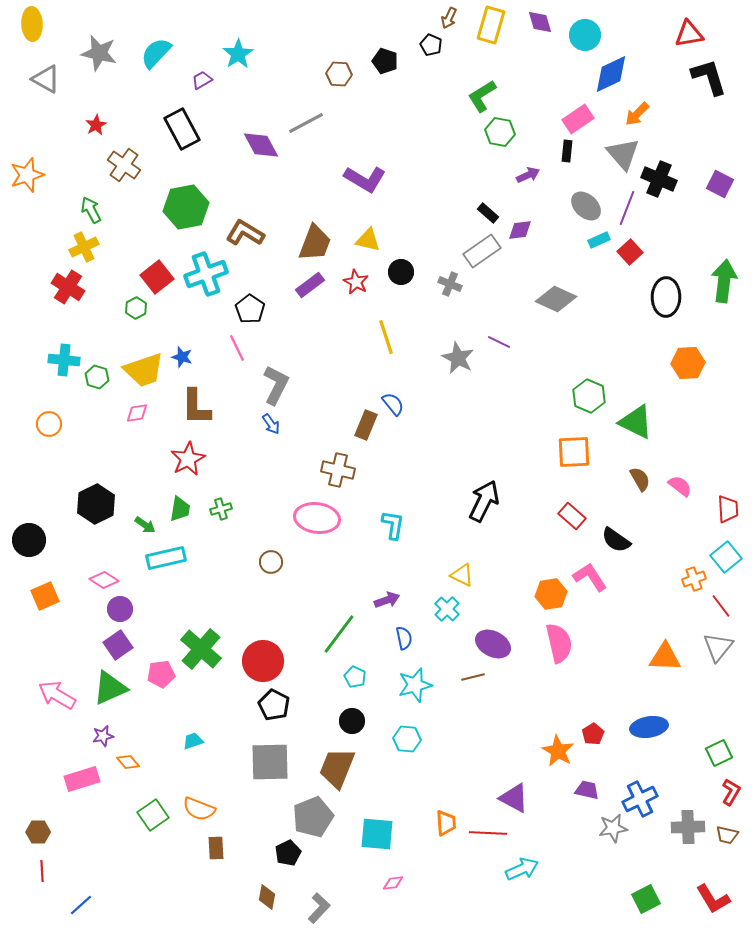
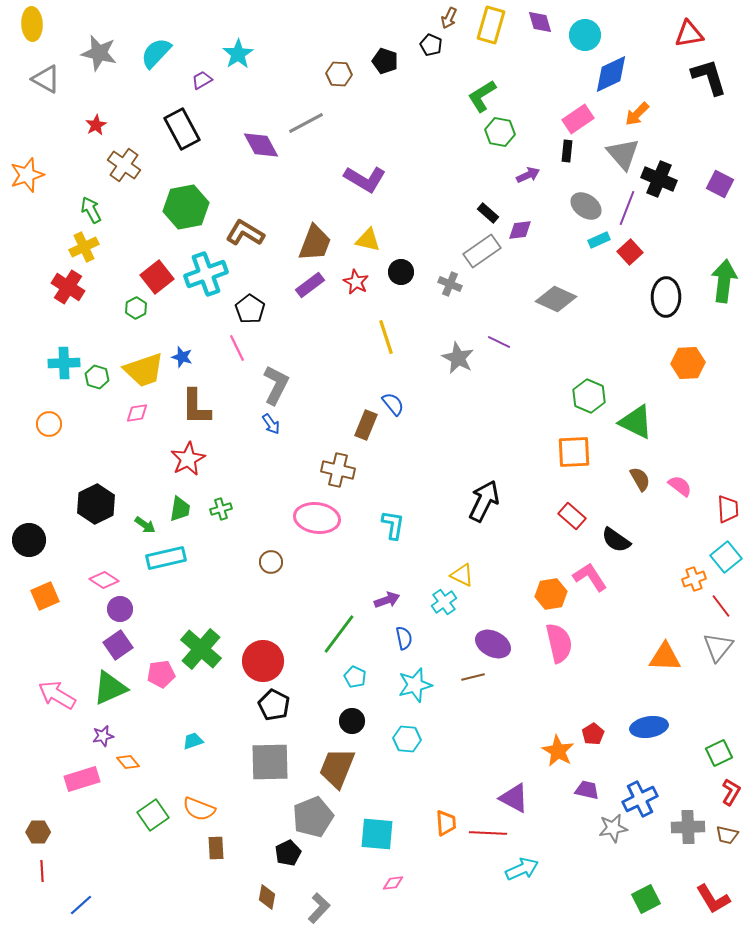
gray ellipse at (586, 206): rotated 8 degrees counterclockwise
cyan cross at (64, 360): moved 3 px down; rotated 8 degrees counterclockwise
cyan cross at (447, 609): moved 3 px left, 7 px up; rotated 10 degrees clockwise
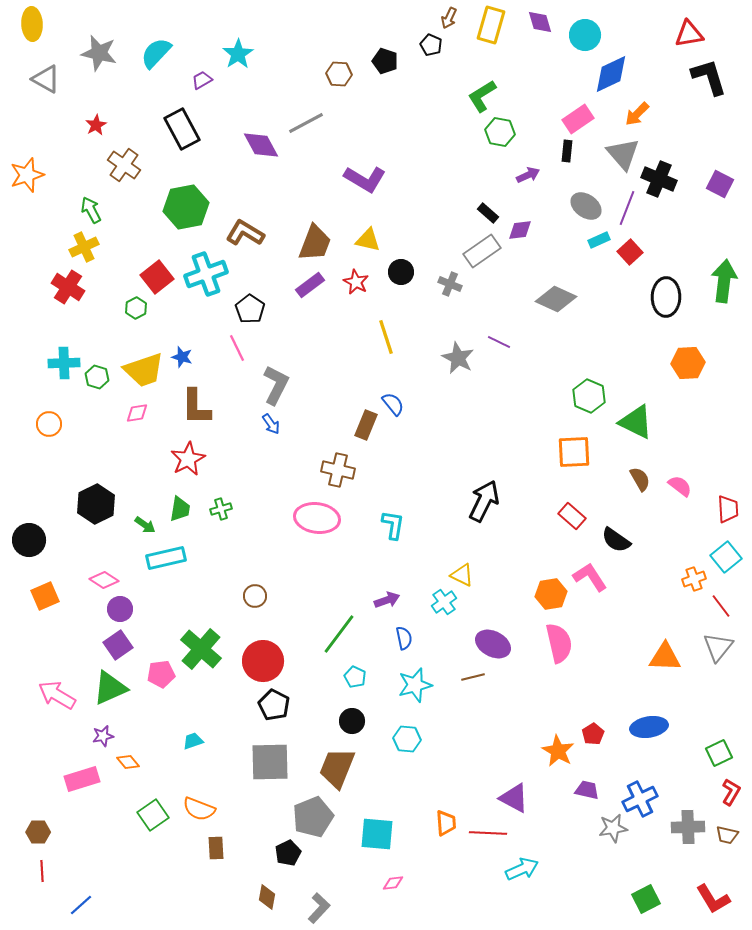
brown circle at (271, 562): moved 16 px left, 34 px down
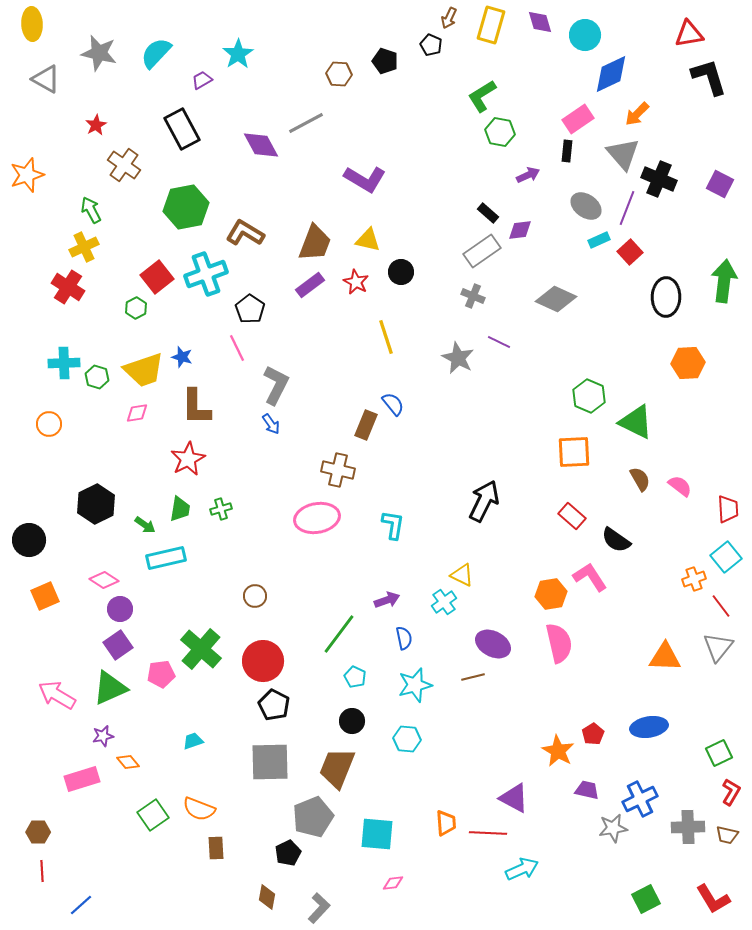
gray cross at (450, 284): moved 23 px right, 12 px down
pink ellipse at (317, 518): rotated 18 degrees counterclockwise
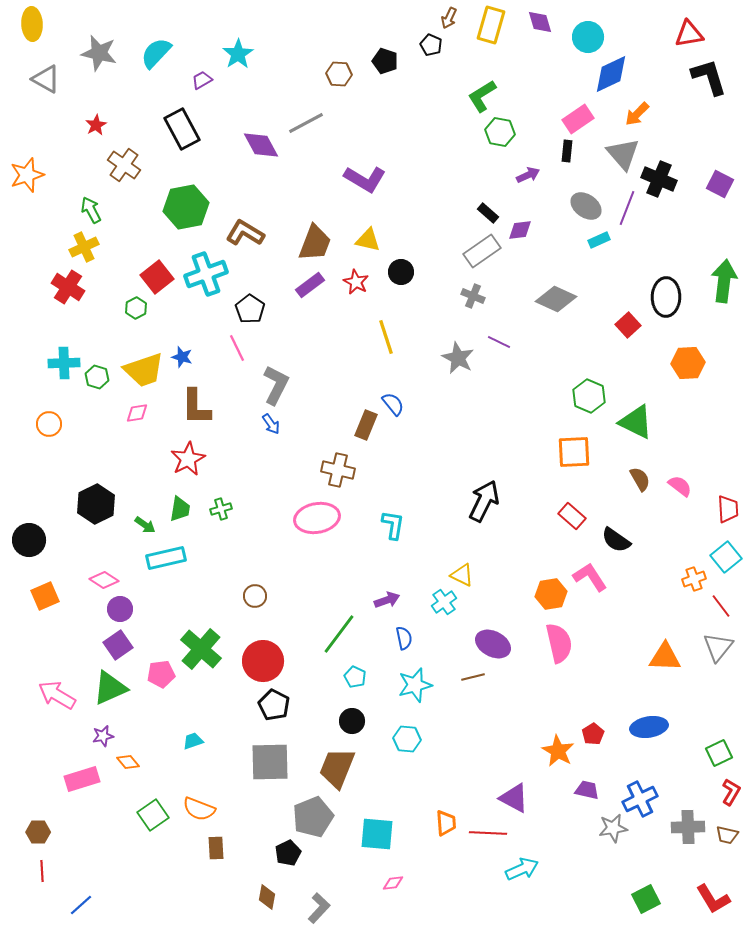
cyan circle at (585, 35): moved 3 px right, 2 px down
red square at (630, 252): moved 2 px left, 73 px down
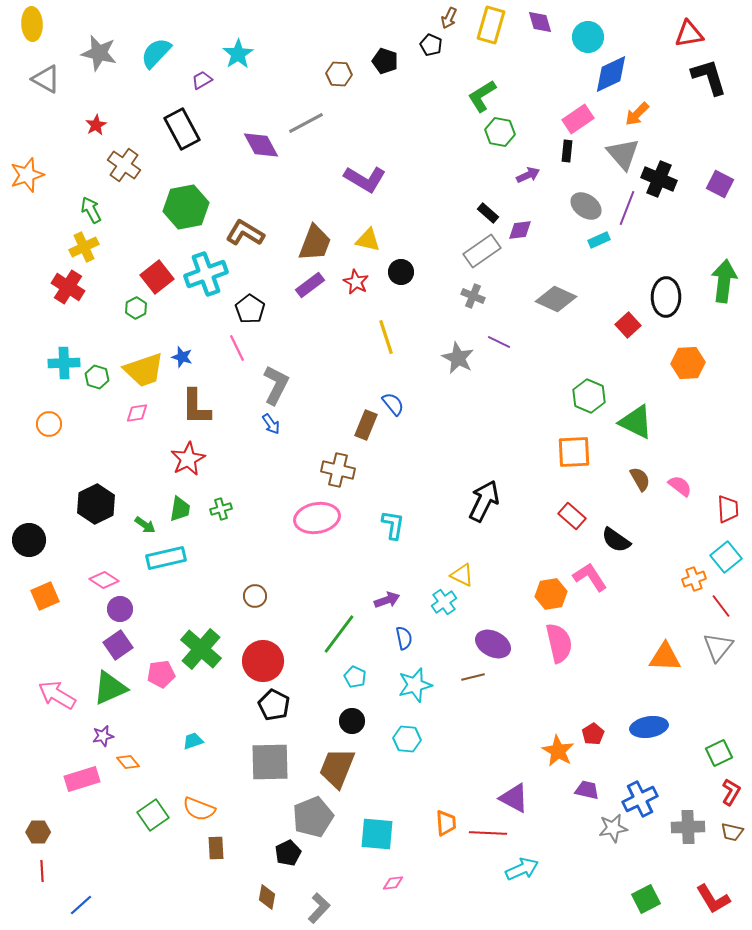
brown trapezoid at (727, 835): moved 5 px right, 3 px up
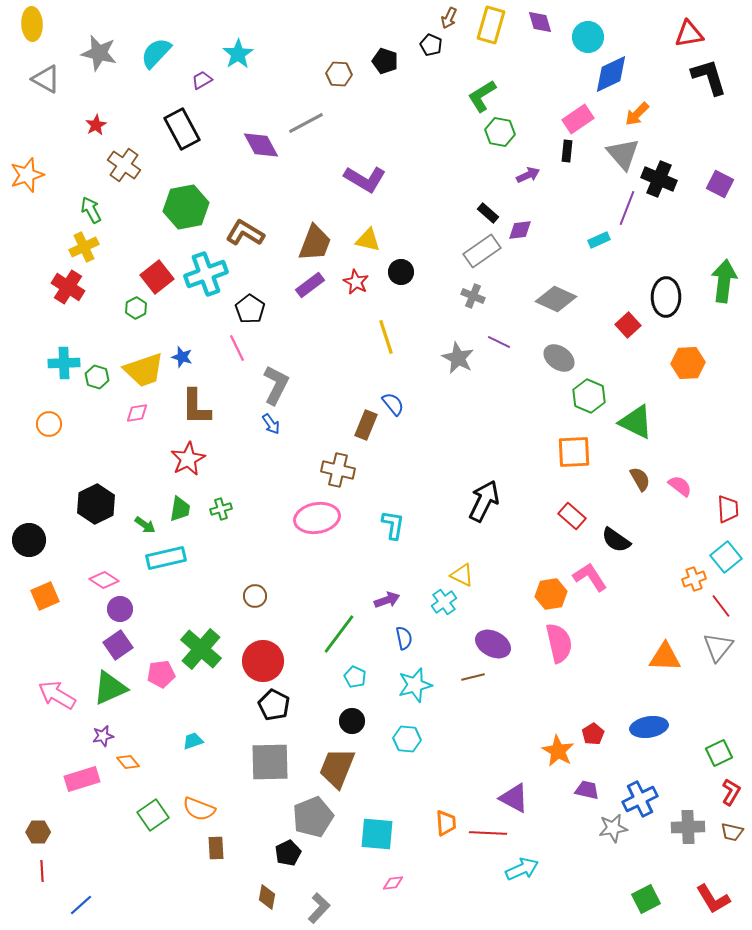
gray ellipse at (586, 206): moved 27 px left, 152 px down
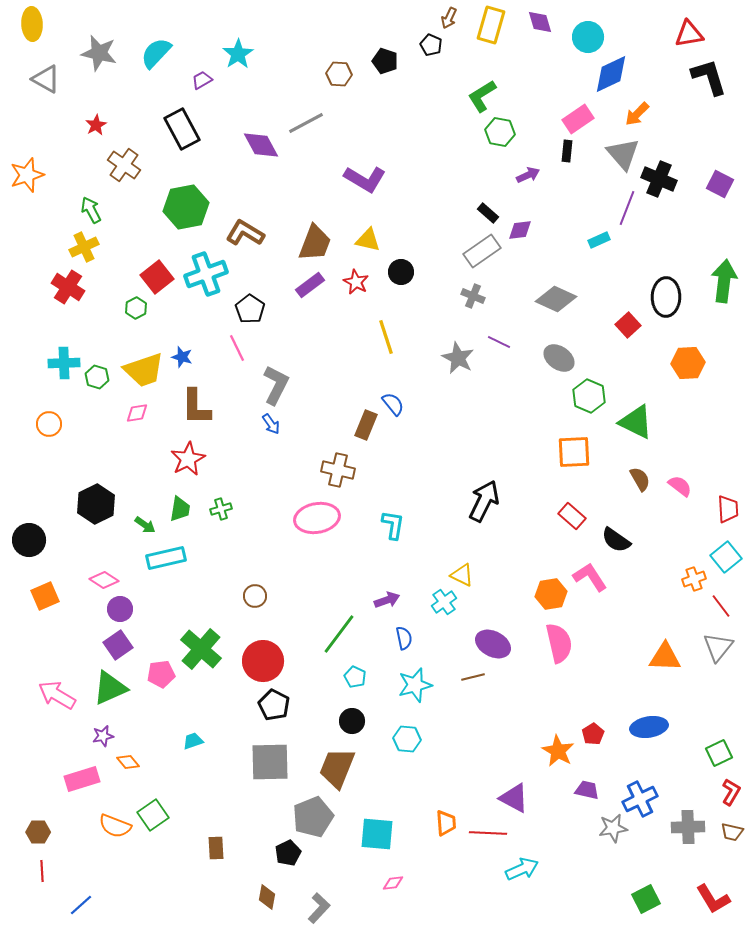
orange semicircle at (199, 809): moved 84 px left, 17 px down
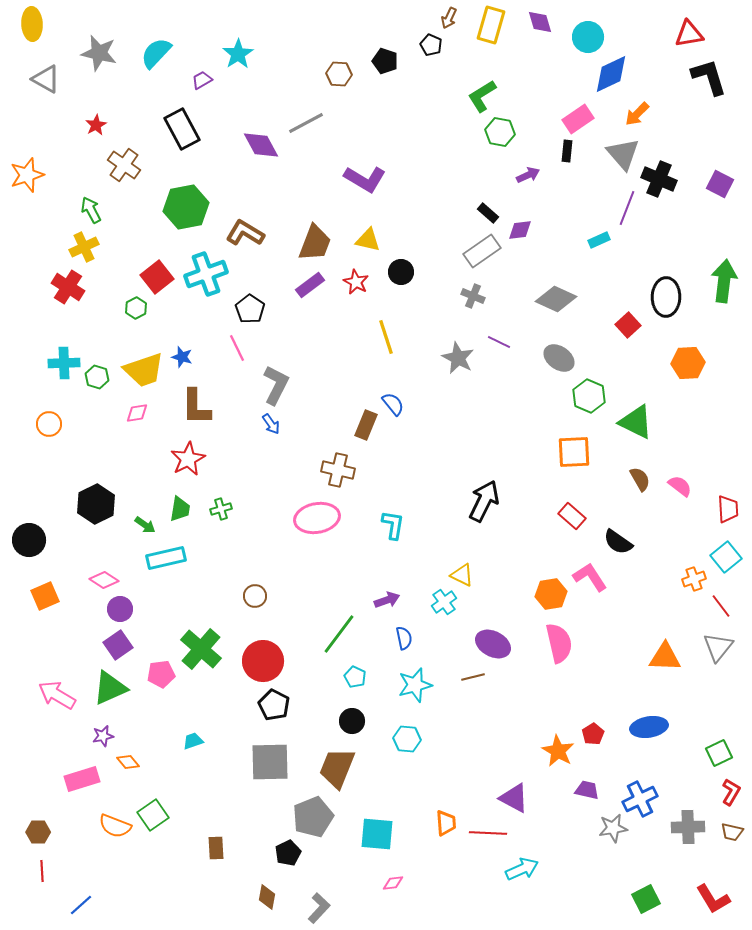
black semicircle at (616, 540): moved 2 px right, 2 px down
